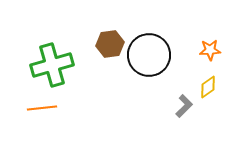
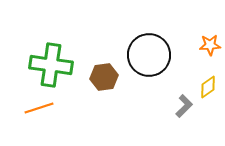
brown hexagon: moved 6 px left, 33 px down
orange star: moved 5 px up
green cross: moved 1 px left; rotated 24 degrees clockwise
orange line: moved 3 px left; rotated 12 degrees counterclockwise
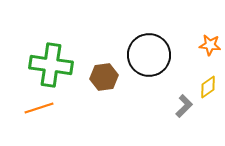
orange star: rotated 10 degrees clockwise
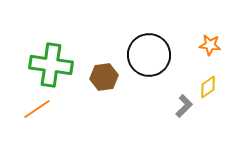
orange line: moved 2 px left, 1 px down; rotated 16 degrees counterclockwise
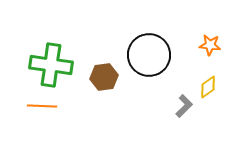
orange line: moved 5 px right, 3 px up; rotated 36 degrees clockwise
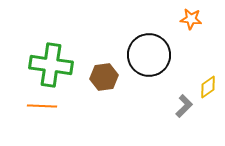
orange star: moved 19 px left, 26 px up
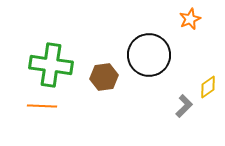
orange star: moved 1 px left; rotated 30 degrees counterclockwise
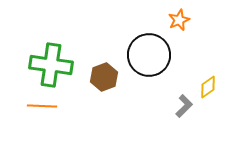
orange star: moved 11 px left, 1 px down
brown hexagon: rotated 12 degrees counterclockwise
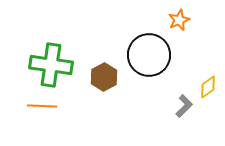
brown hexagon: rotated 8 degrees counterclockwise
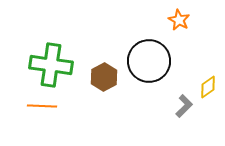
orange star: rotated 20 degrees counterclockwise
black circle: moved 6 px down
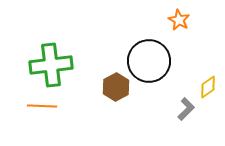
green cross: rotated 15 degrees counterclockwise
brown hexagon: moved 12 px right, 10 px down
gray L-shape: moved 2 px right, 3 px down
